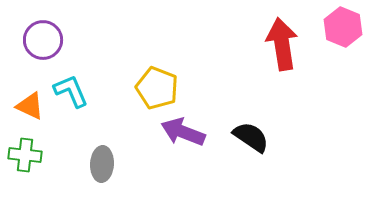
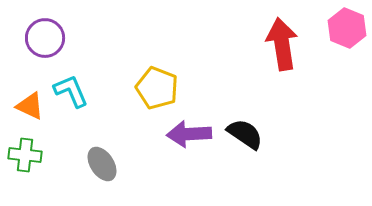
pink hexagon: moved 4 px right, 1 px down
purple circle: moved 2 px right, 2 px up
purple arrow: moved 6 px right, 2 px down; rotated 24 degrees counterclockwise
black semicircle: moved 6 px left, 3 px up
gray ellipse: rotated 36 degrees counterclockwise
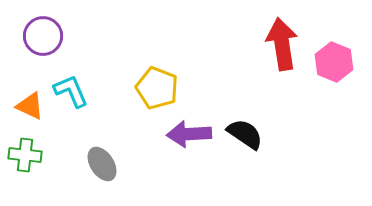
pink hexagon: moved 13 px left, 34 px down
purple circle: moved 2 px left, 2 px up
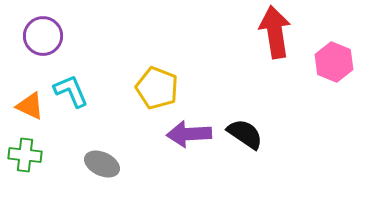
red arrow: moved 7 px left, 12 px up
gray ellipse: rotated 32 degrees counterclockwise
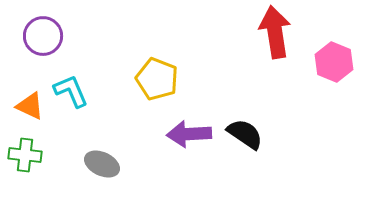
yellow pentagon: moved 9 px up
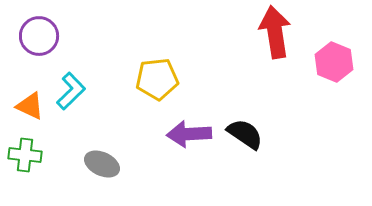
purple circle: moved 4 px left
yellow pentagon: rotated 27 degrees counterclockwise
cyan L-shape: rotated 69 degrees clockwise
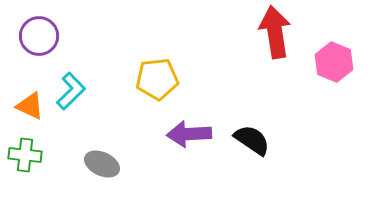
black semicircle: moved 7 px right, 6 px down
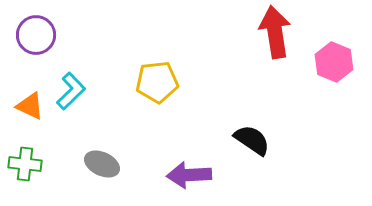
purple circle: moved 3 px left, 1 px up
yellow pentagon: moved 3 px down
purple arrow: moved 41 px down
green cross: moved 9 px down
